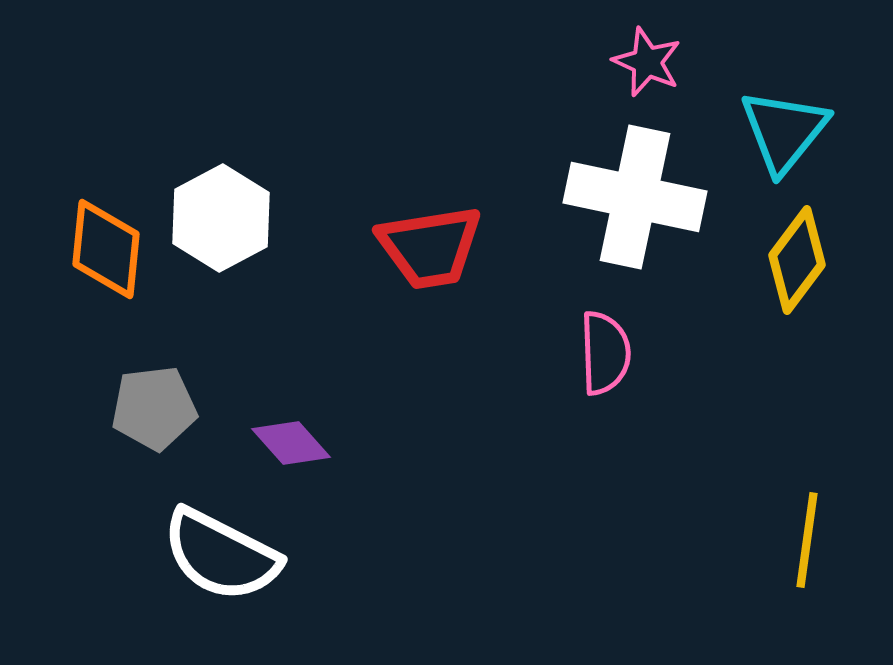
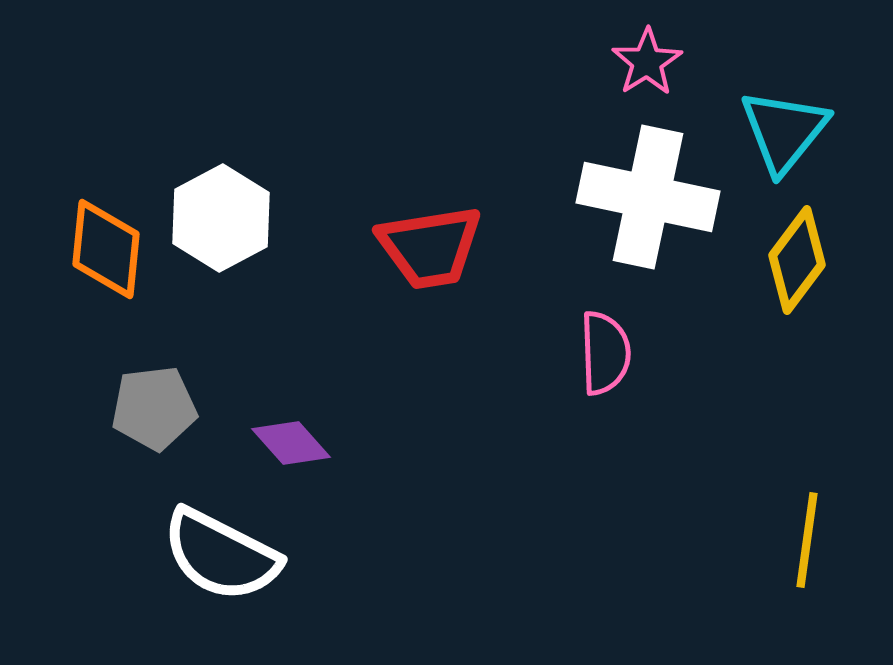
pink star: rotated 16 degrees clockwise
white cross: moved 13 px right
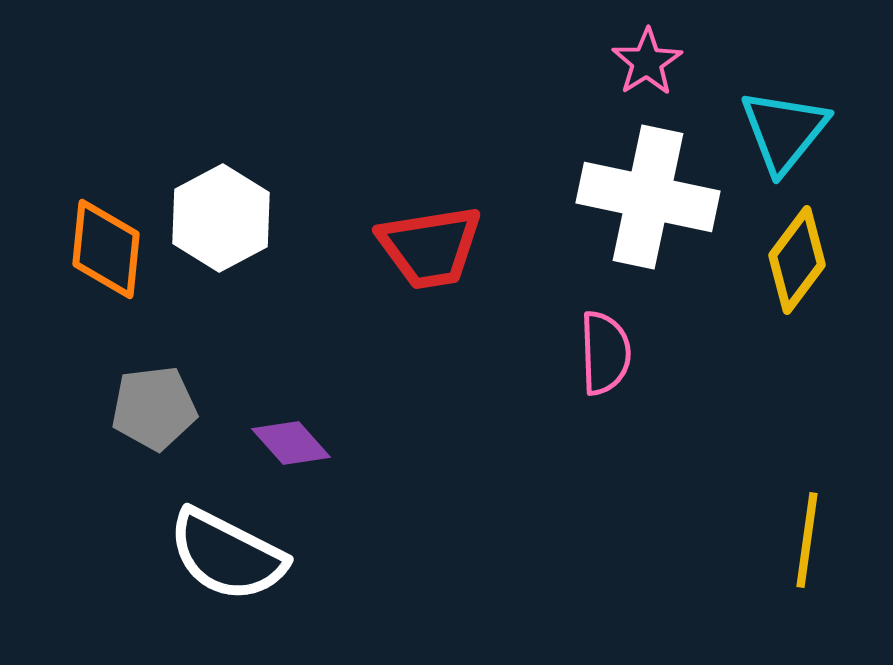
white semicircle: moved 6 px right
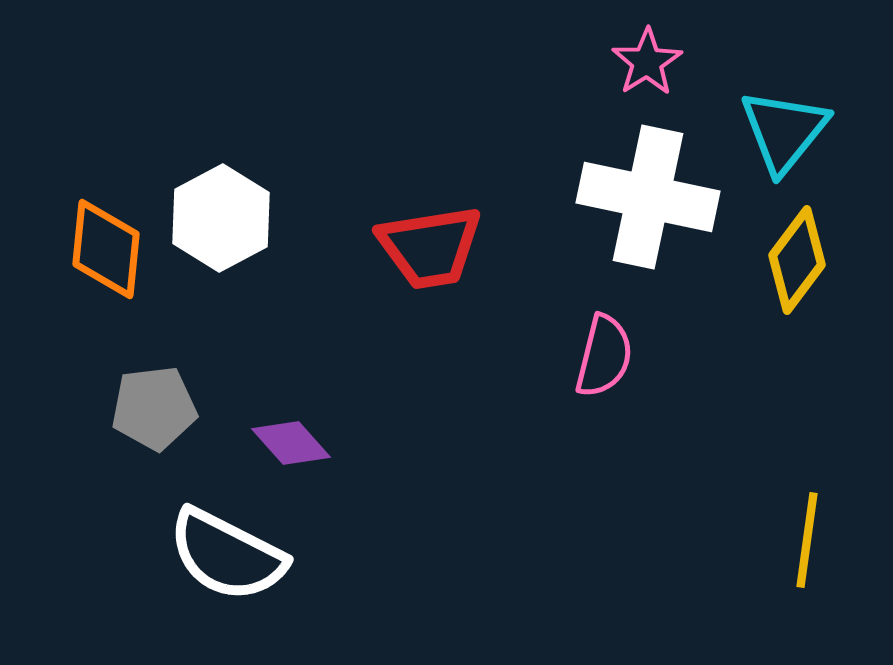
pink semicircle: moved 1 px left, 3 px down; rotated 16 degrees clockwise
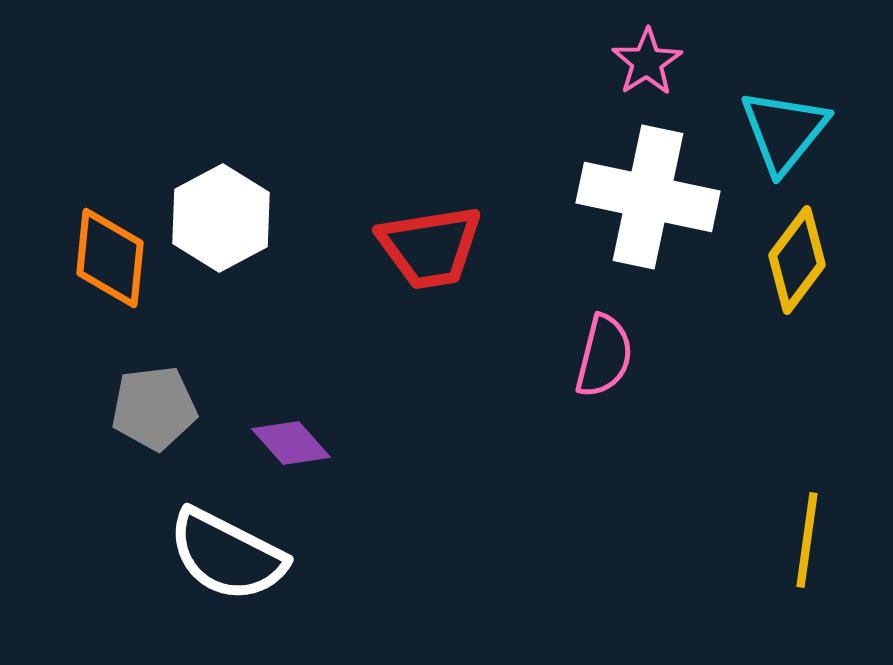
orange diamond: moved 4 px right, 9 px down
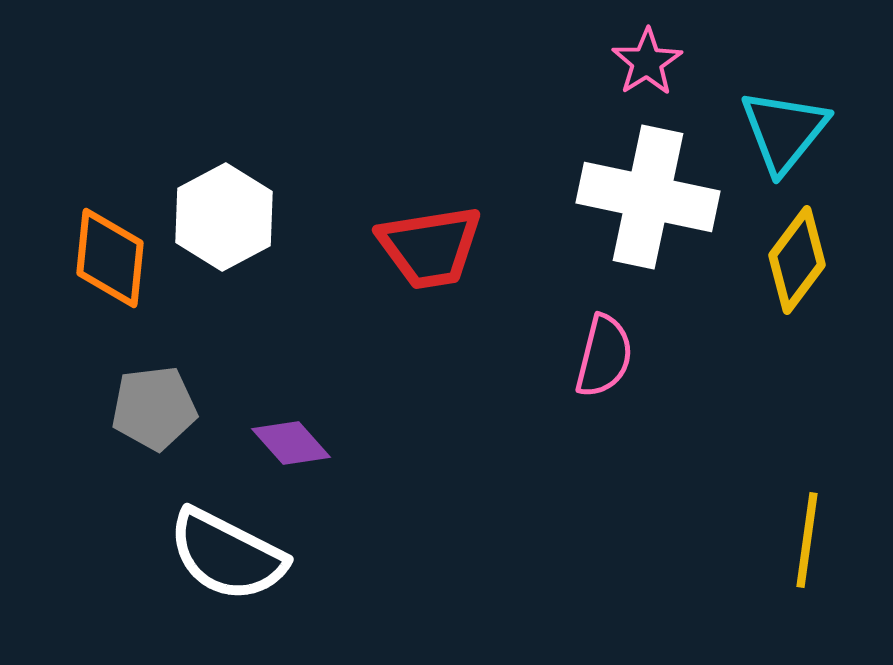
white hexagon: moved 3 px right, 1 px up
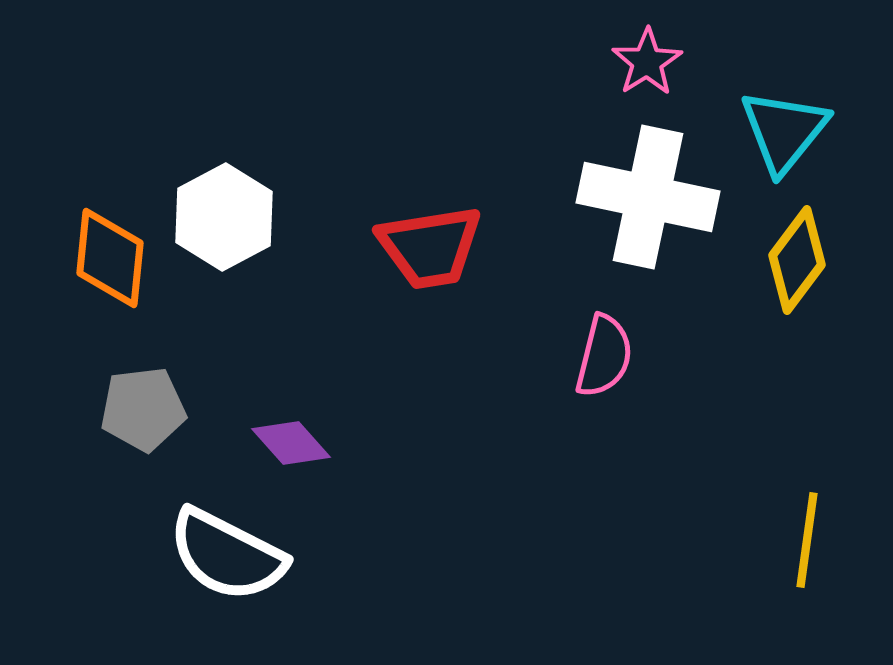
gray pentagon: moved 11 px left, 1 px down
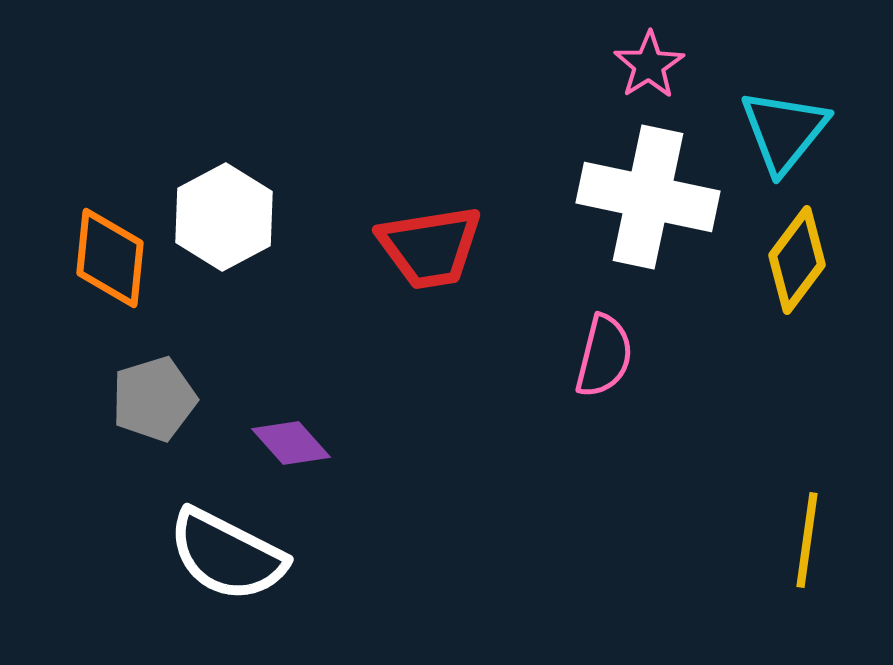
pink star: moved 2 px right, 3 px down
gray pentagon: moved 11 px right, 10 px up; rotated 10 degrees counterclockwise
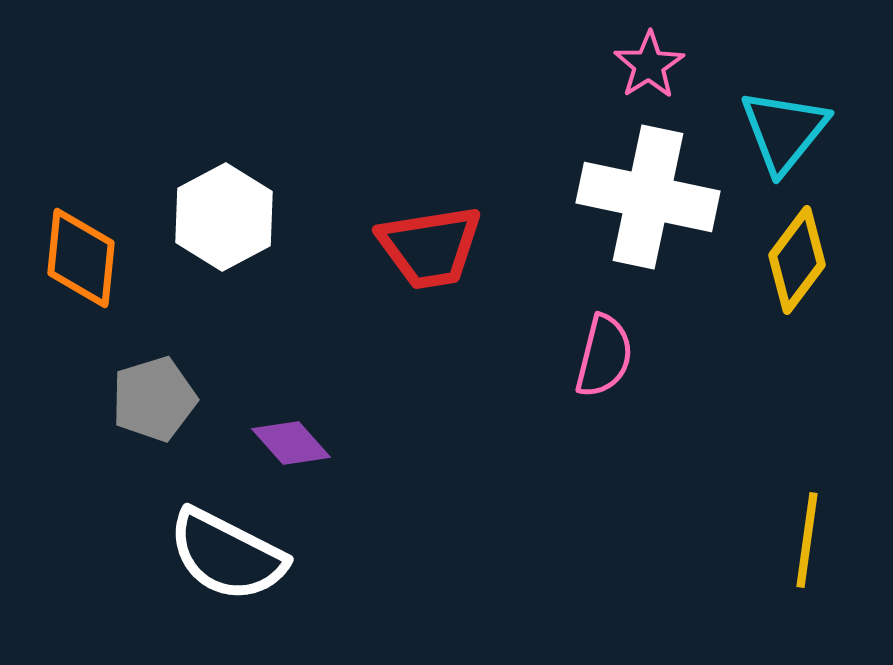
orange diamond: moved 29 px left
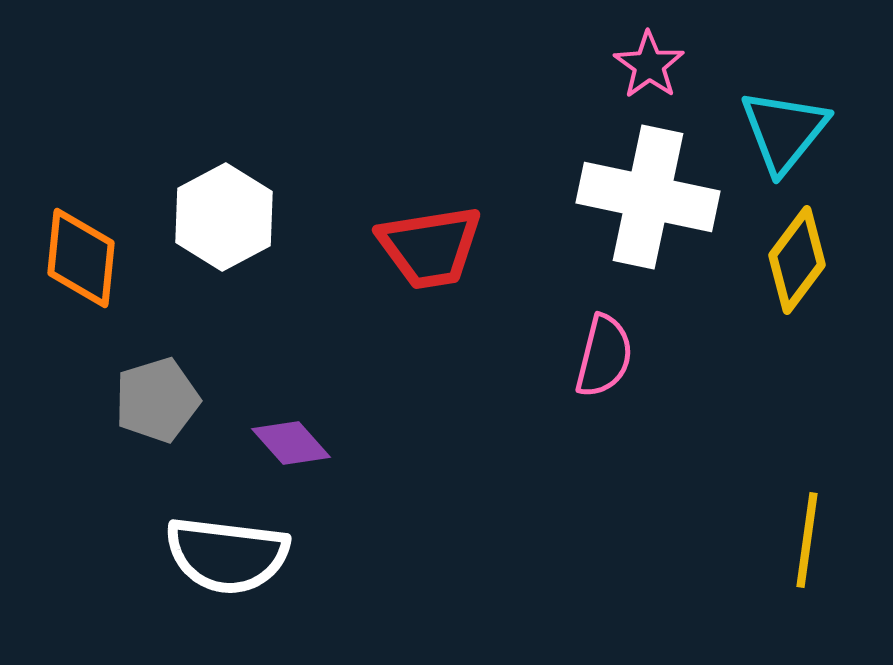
pink star: rotated 4 degrees counterclockwise
gray pentagon: moved 3 px right, 1 px down
white semicircle: rotated 20 degrees counterclockwise
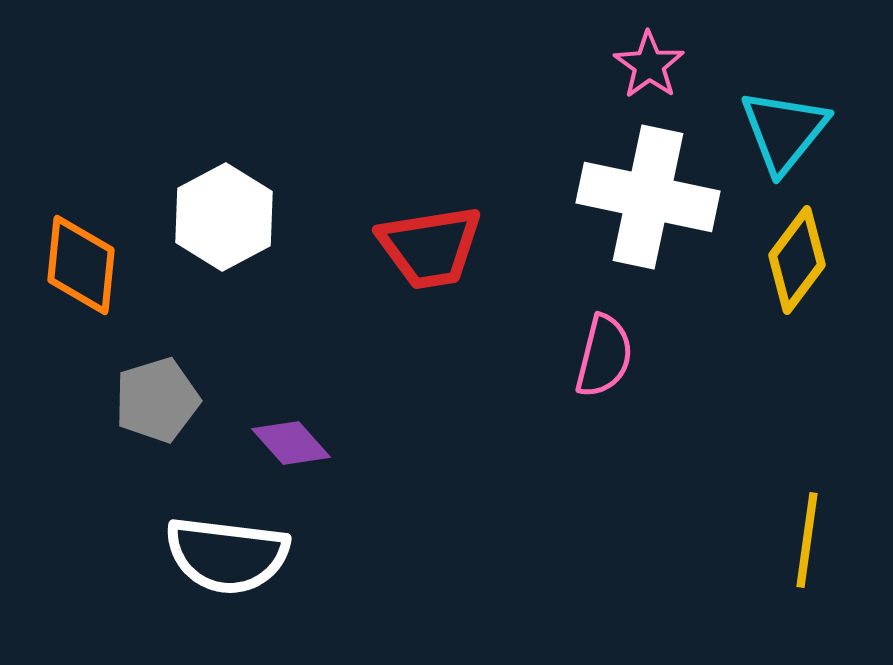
orange diamond: moved 7 px down
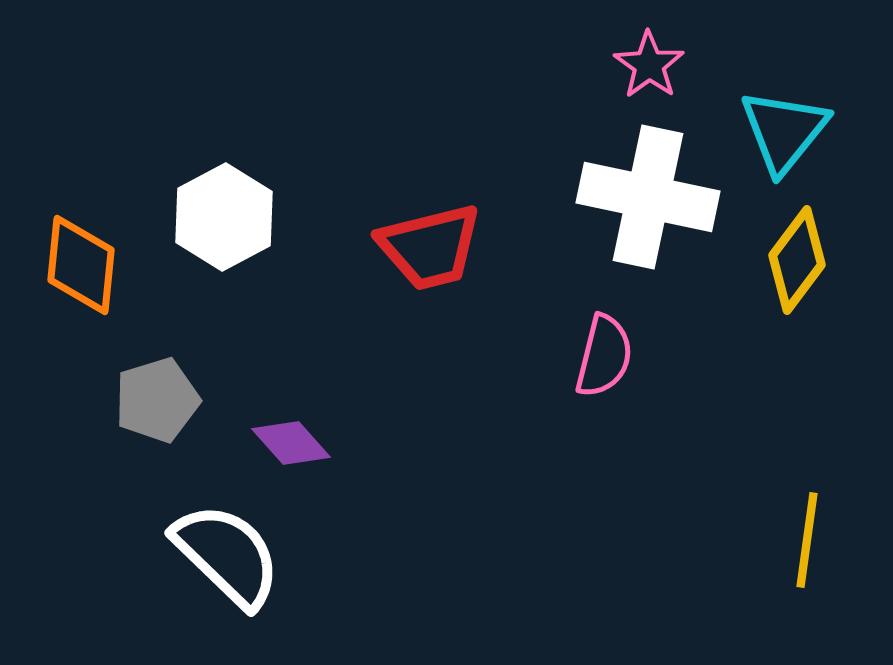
red trapezoid: rotated 5 degrees counterclockwise
white semicircle: rotated 143 degrees counterclockwise
